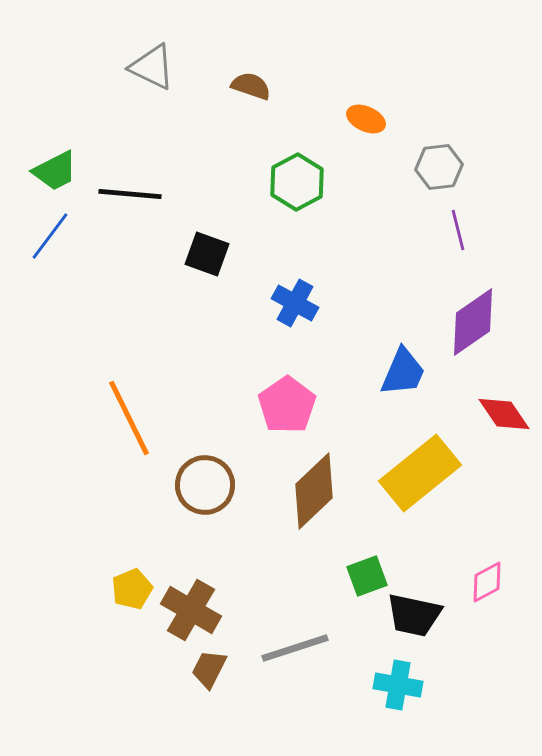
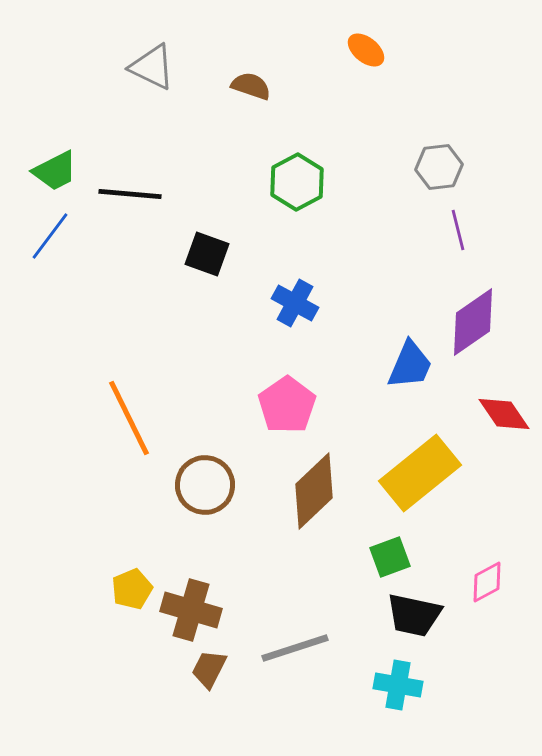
orange ellipse: moved 69 px up; rotated 15 degrees clockwise
blue trapezoid: moved 7 px right, 7 px up
green square: moved 23 px right, 19 px up
brown cross: rotated 14 degrees counterclockwise
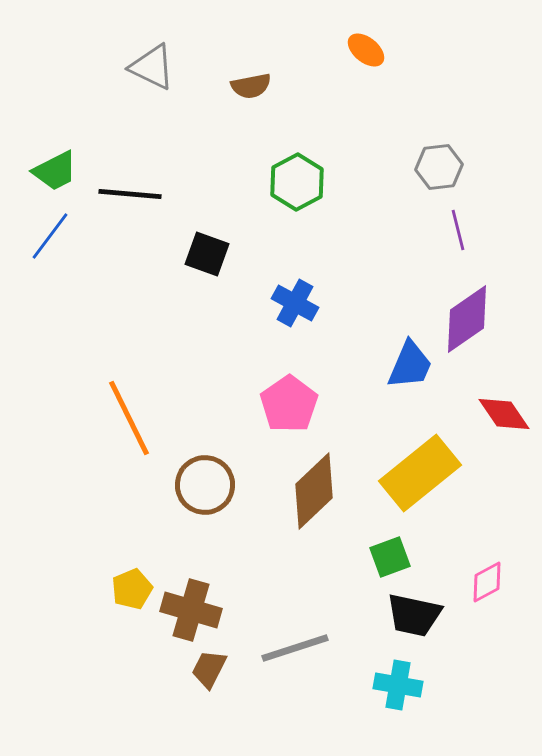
brown semicircle: rotated 150 degrees clockwise
purple diamond: moved 6 px left, 3 px up
pink pentagon: moved 2 px right, 1 px up
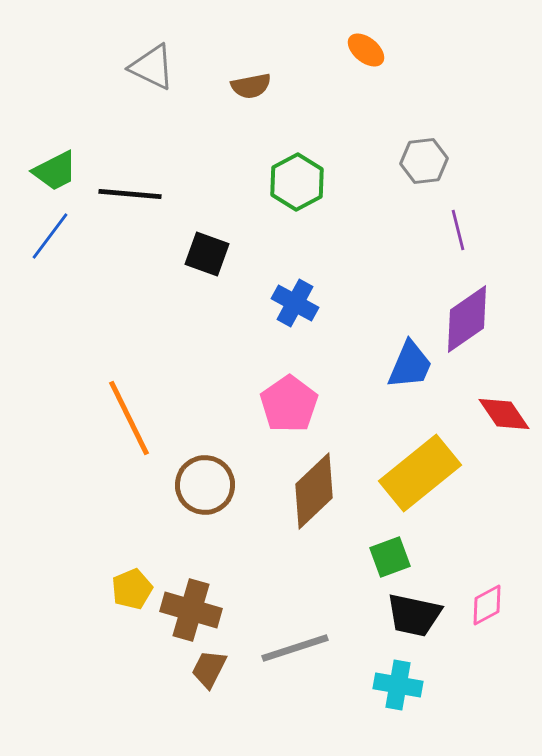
gray hexagon: moved 15 px left, 6 px up
pink diamond: moved 23 px down
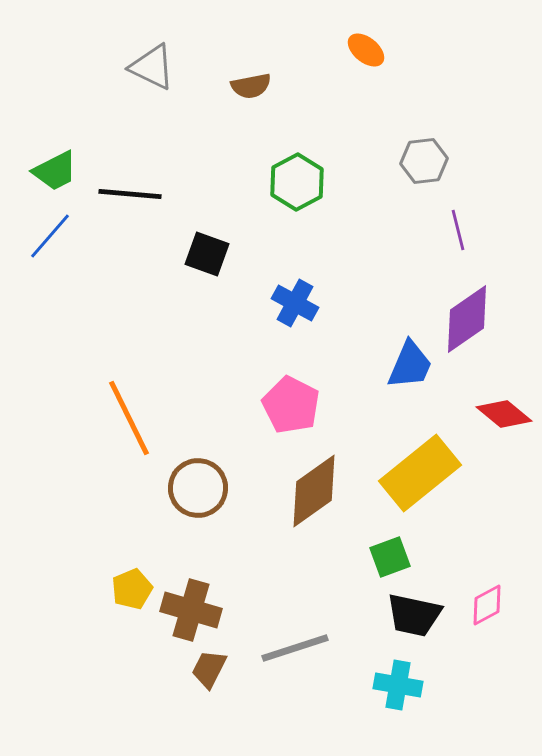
blue line: rotated 4 degrees clockwise
pink pentagon: moved 2 px right, 1 px down; rotated 10 degrees counterclockwise
red diamond: rotated 16 degrees counterclockwise
brown circle: moved 7 px left, 3 px down
brown diamond: rotated 8 degrees clockwise
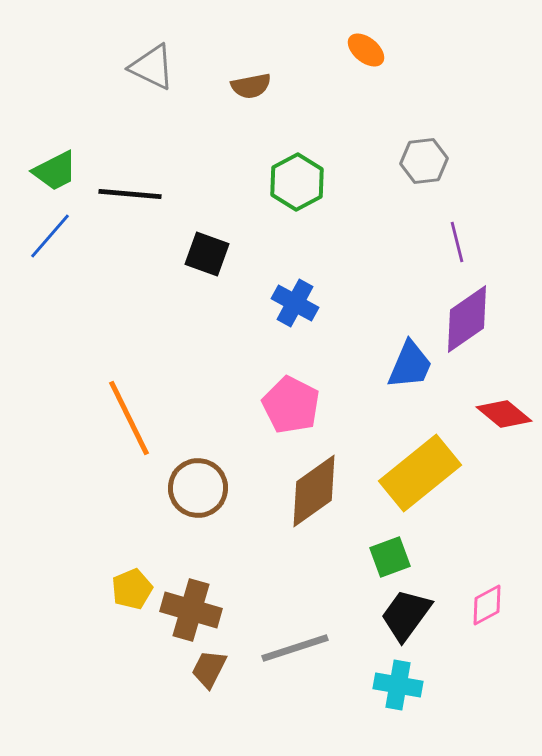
purple line: moved 1 px left, 12 px down
black trapezoid: moved 8 px left; rotated 114 degrees clockwise
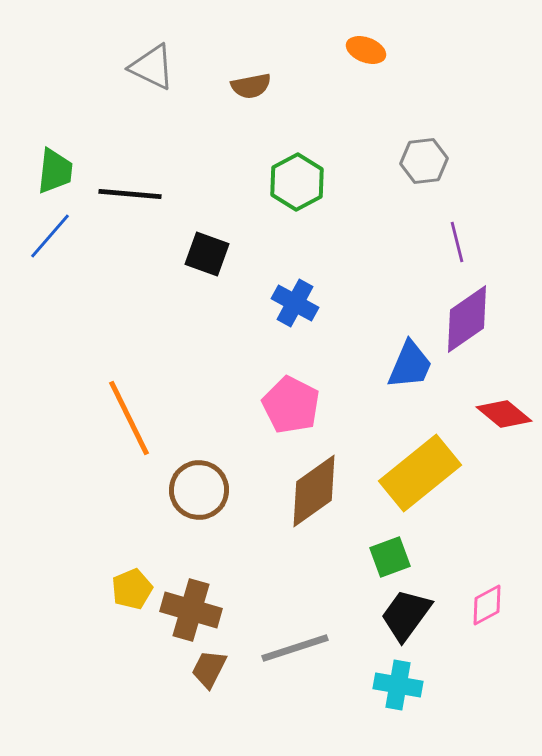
orange ellipse: rotated 18 degrees counterclockwise
green trapezoid: rotated 57 degrees counterclockwise
brown circle: moved 1 px right, 2 px down
